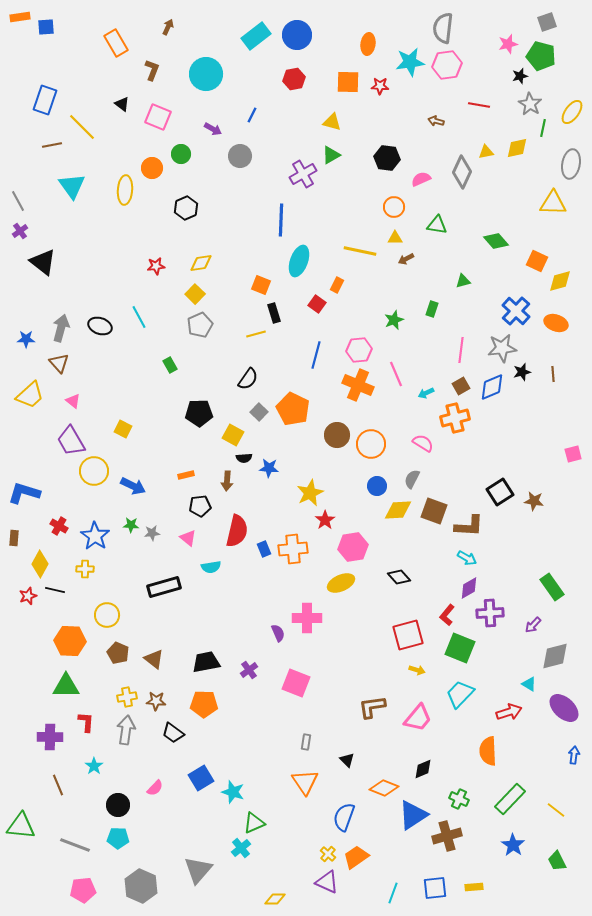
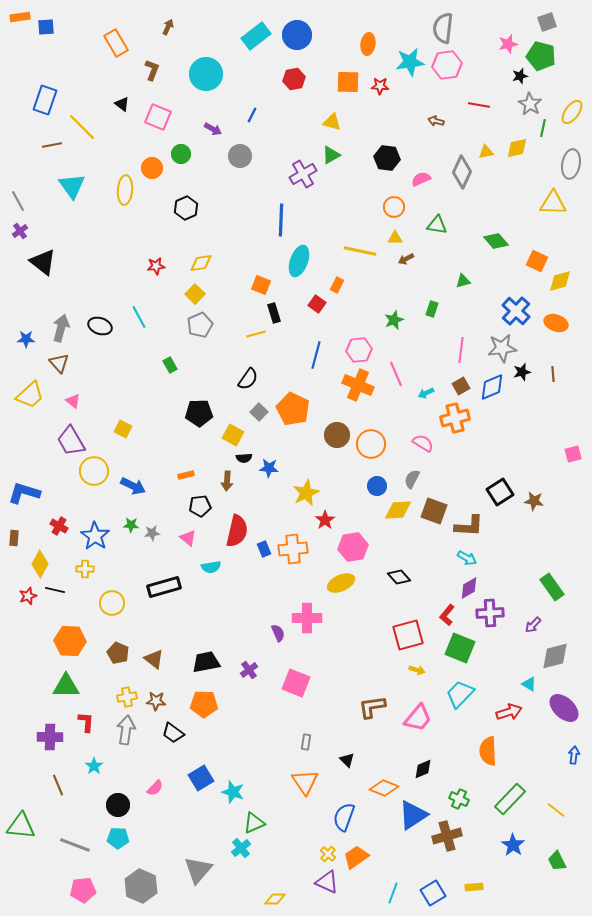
yellow star at (310, 493): moved 4 px left
yellow circle at (107, 615): moved 5 px right, 12 px up
blue square at (435, 888): moved 2 px left, 5 px down; rotated 25 degrees counterclockwise
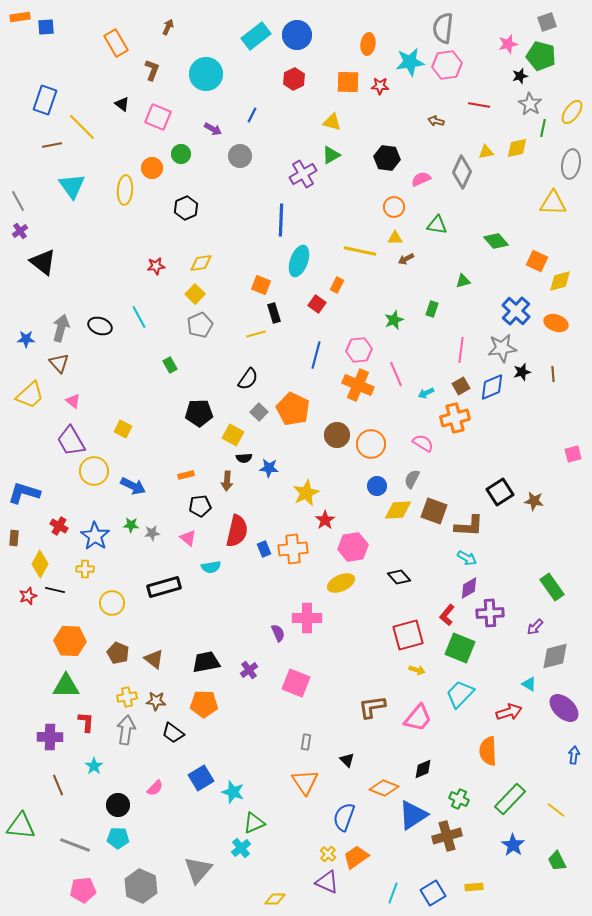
red hexagon at (294, 79): rotated 15 degrees counterclockwise
purple arrow at (533, 625): moved 2 px right, 2 px down
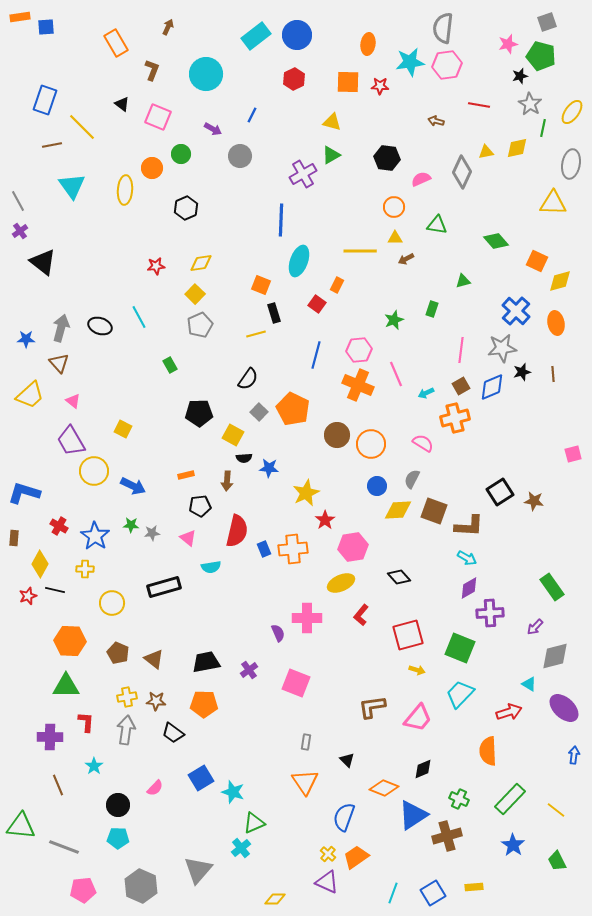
yellow line at (360, 251): rotated 12 degrees counterclockwise
orange ellipse at (556, 323): rotated 60 degrees clockwise
red L-shape at (447, 615): moved 86 px left
gray line at (75, 845): moved 11 px left, 2 px down
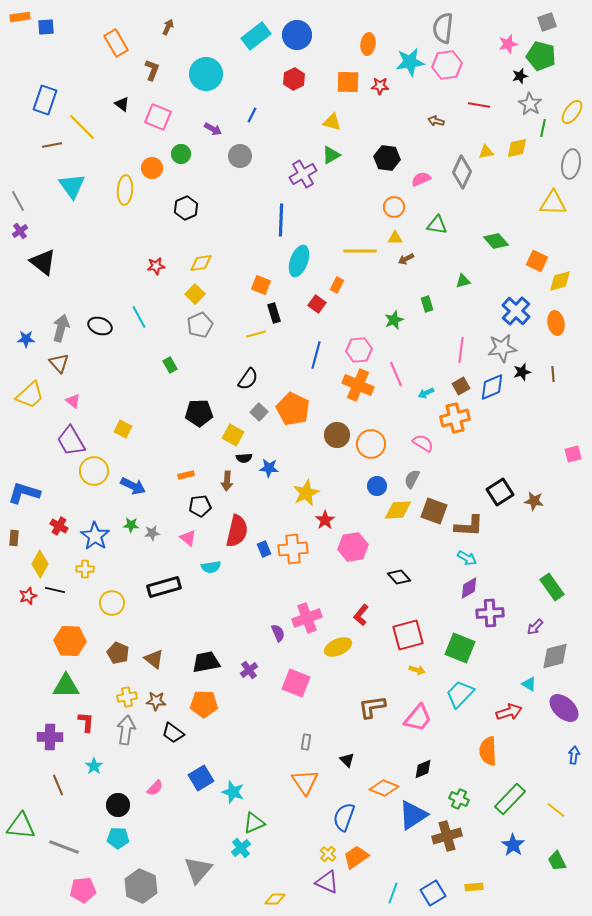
green rectangle at (432, 309): moved 5 px left, 5 px up; rotated 35 degrees counterclockwise
yellow ellipse at (341, 583): moved 3 px left, 64 px down
pink cross at (307, 618): rotated 20 degrees counterclockwise
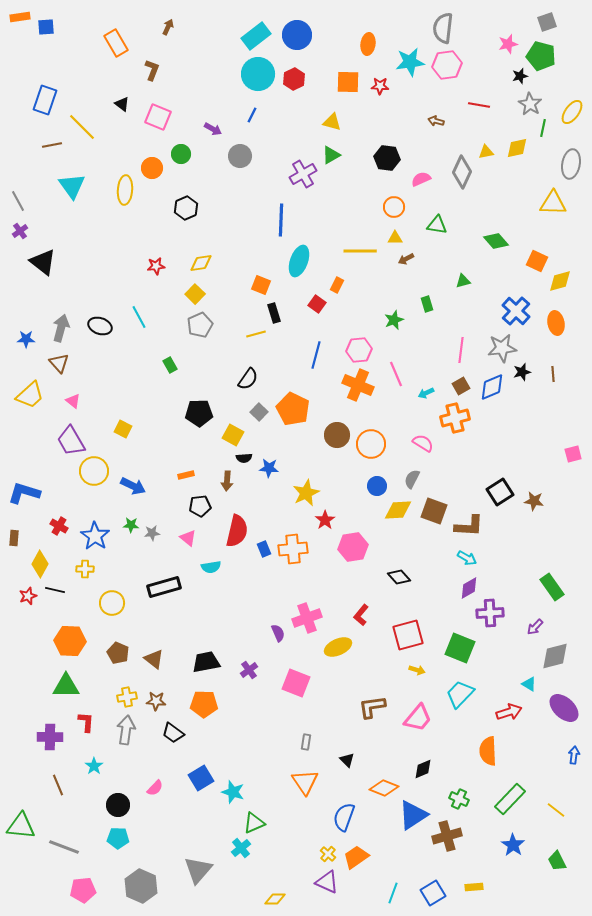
cyan circle at (206, 74): moved 52 px right
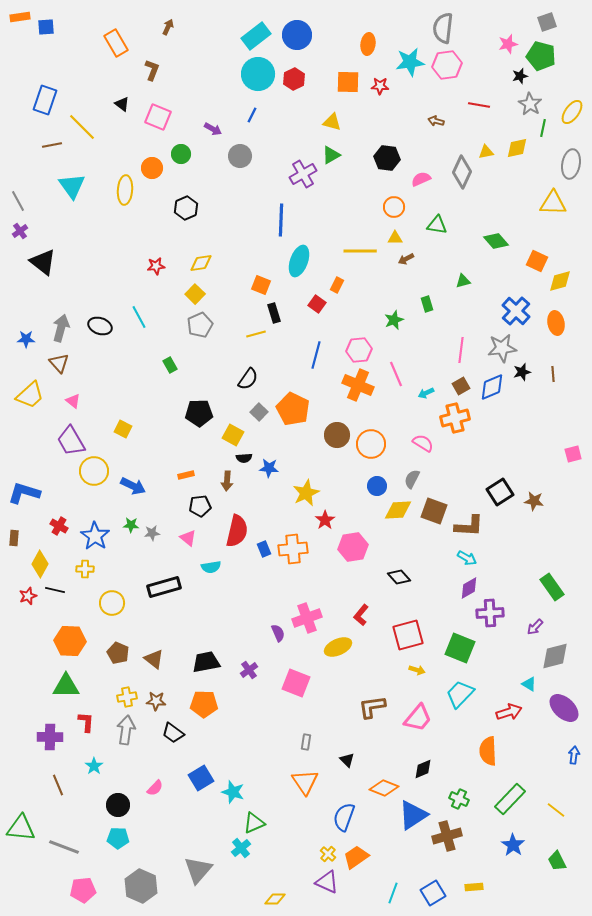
green triangle at (21, 826): moved 2 px down
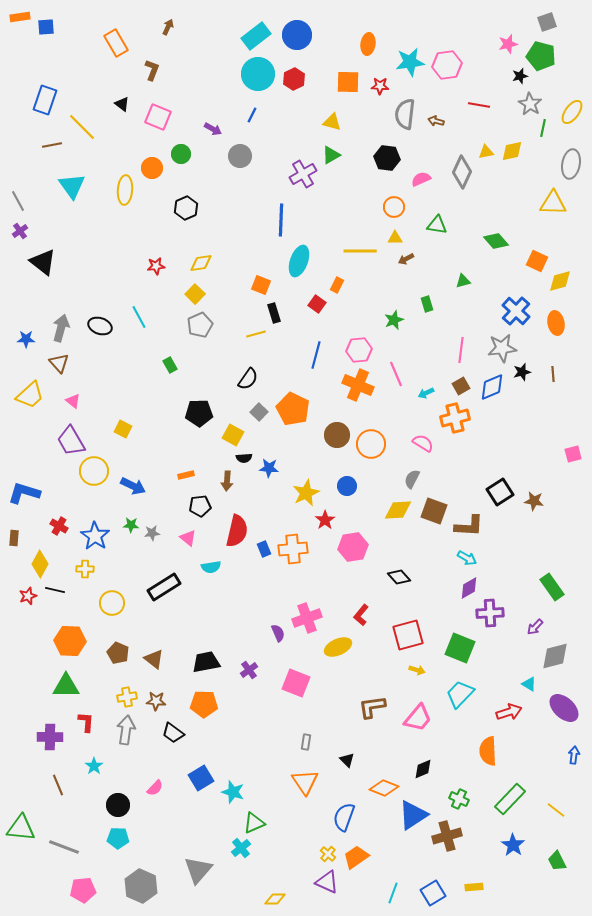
gray semicircle at (443, 28): moved 38 px left, 86 px down
yellow diamond at (517, 148): moved 5 px left, 3 px down
blue circle at (377, 486): moved 30 px left
black rectangle at (164, 587): rotated 16 degrees counterclockwise
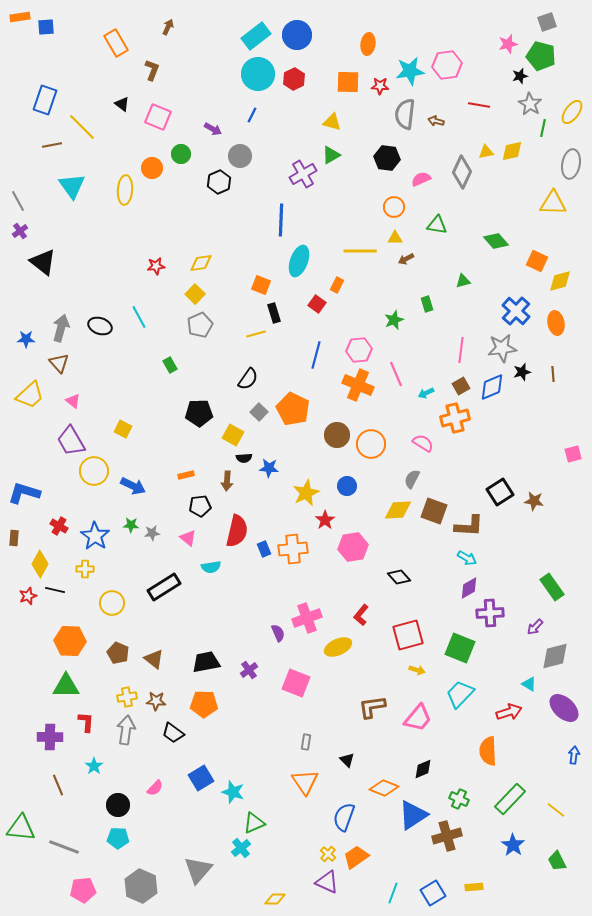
cyan star at (410, 62): moved 9 px down
black hexagon at (186, 208): moved 33 px right, 26 px up
